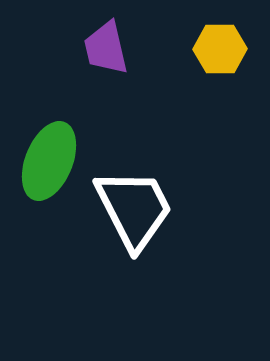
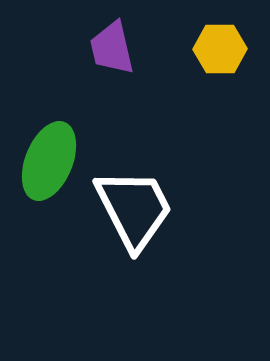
purple trapezoid: moved 6 px right
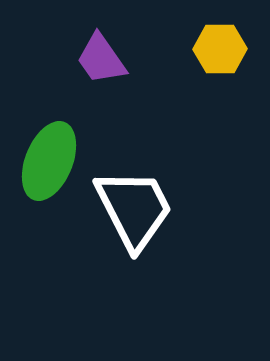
purple trapezoid: moved 11 px left, 11 px down; rotated 22 degrees counterclockwise
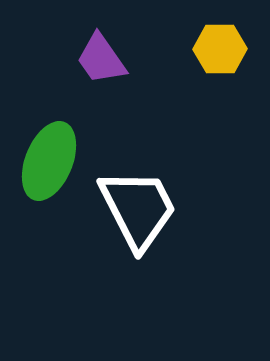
white trapezoid: moved 4 px right
